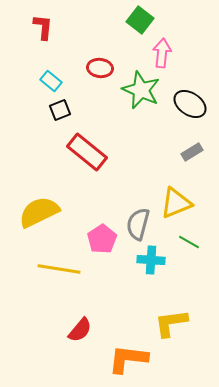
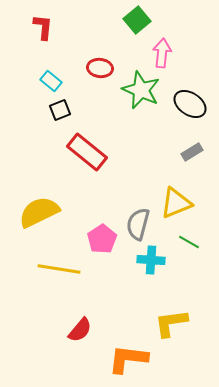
green square: moved 3 px left; rotated 12 degrees clockwise
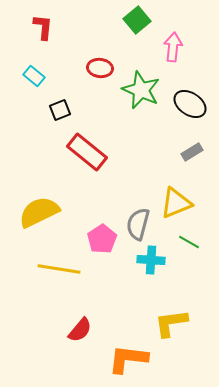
pink arrow: moved 11 px right, 6 px up
cyan rectangle: moved 17 px left, 5 px up
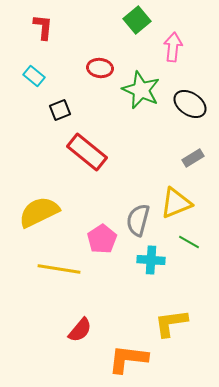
gray rectangle: moved 1 px right, 6 px down
gray semicircle: moved 4 px up
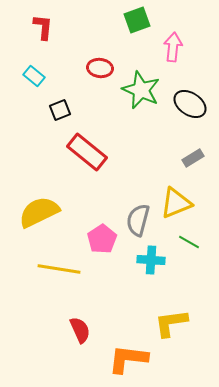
green square: rotated 20 degrees clockwise
red semicircle: rotated 64 degrees counterclockwise
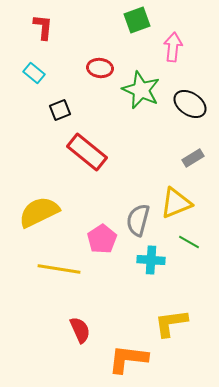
cyan rectangle: moved 3 px up
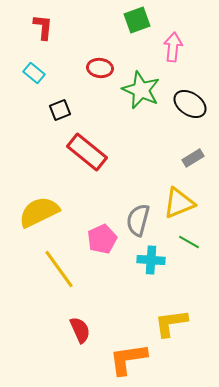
yellow triangle: moved 3 px right
pink pentagon: rotated 8 degrees clockwise
yellow line: rotated 45 degrees clockwise
orange L-shape: rotated 15 degrees counterclockwise
